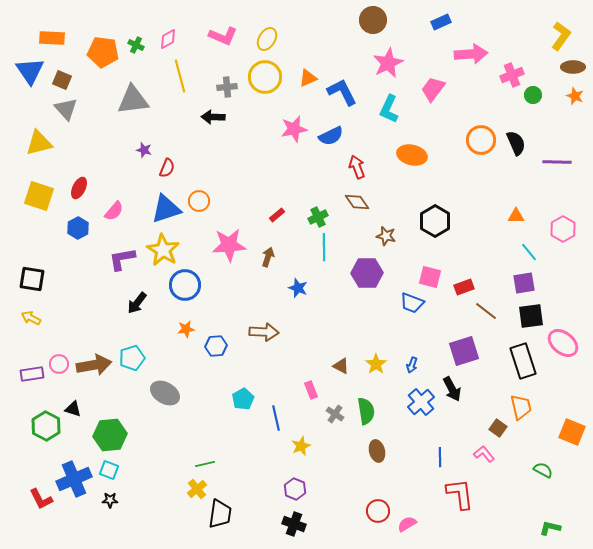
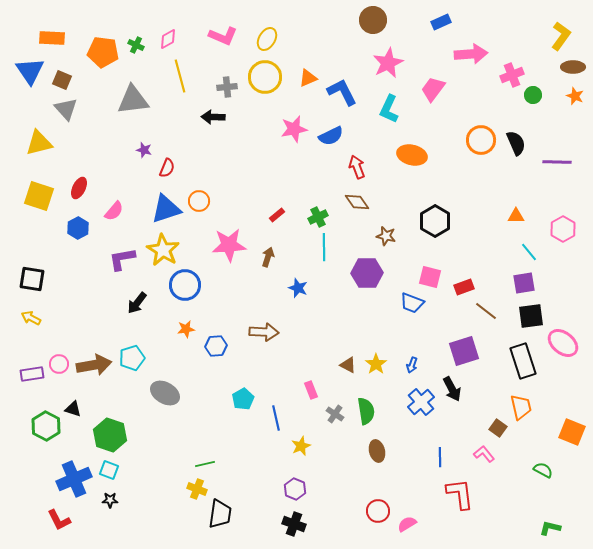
brown triangle at (341, 366): moved 7 px right, 1 px up
green hexagon at (110, 435): rotated 24 degrees clockwise
yellow cross at (197, 489): rotated 30 degrees counterclockwise
red L-shape at (41, 499): moved 18 px right, 21 px down
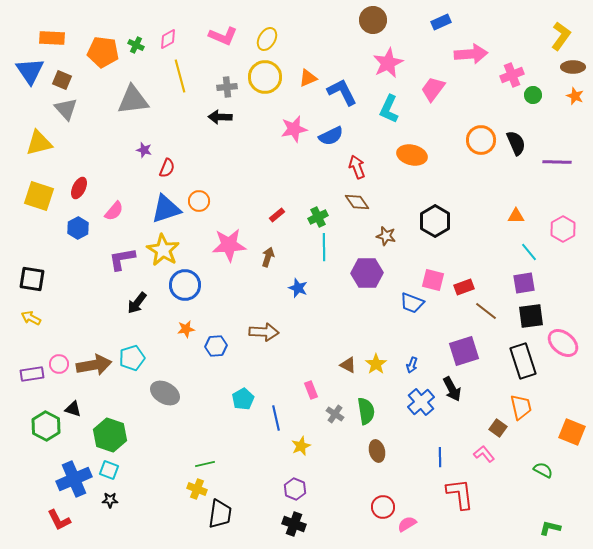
black arrow at (213, 117): moved 7 px right
pink square at (430, 277): moved 3 px right, 3 px down
red circle at (378, 511): moved 5 px right, 4 px up
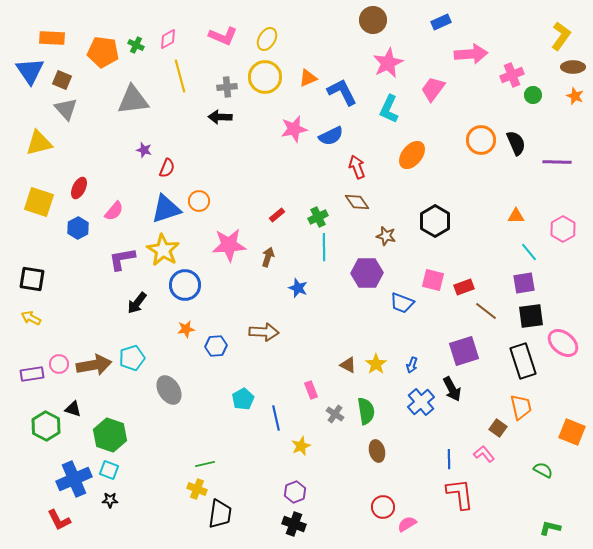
orange ellipse at (412, 155): rotated 64 degrees counterclockwise
yellow square at (39, 196): moved 6 px down
blue trapezoid at (412, 303): moved 10 px left
gray ellipse at (165, 393): moved 4 px right, 3 px up; rotated 28 degrees clockwise
blue line at (440, 457): moved 9 px right, 2 px down
purple hexagon at (295, 489): moved 3 px down; rotated 15 degrees clockwise
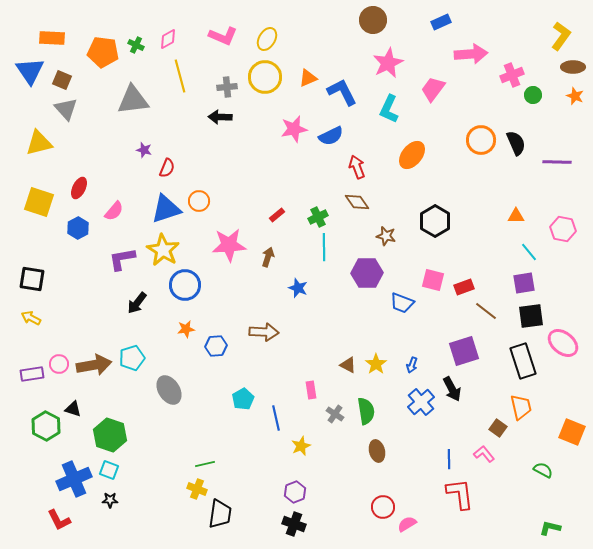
pink hexagon at (563, 229): rotated 20 degrees counterclockwise
pink rectangle at (311, 390): rotated 12 degrees clockwise
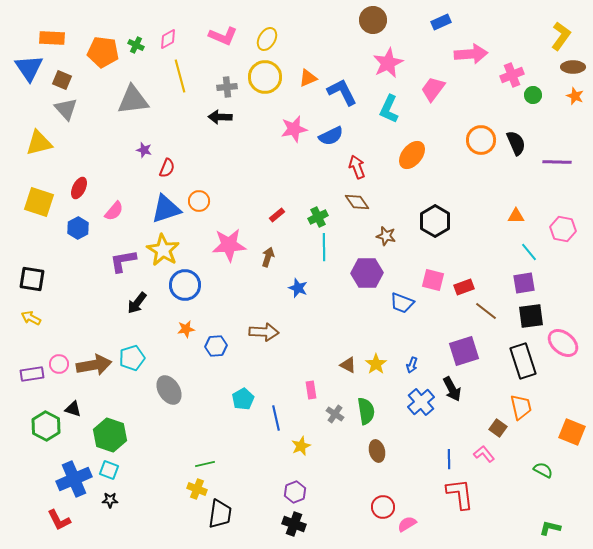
blue triangle at (30, 71): moved 1 px left, 3 px up
purple L-shape at (122, 259): moved 1 px right, 2 px down
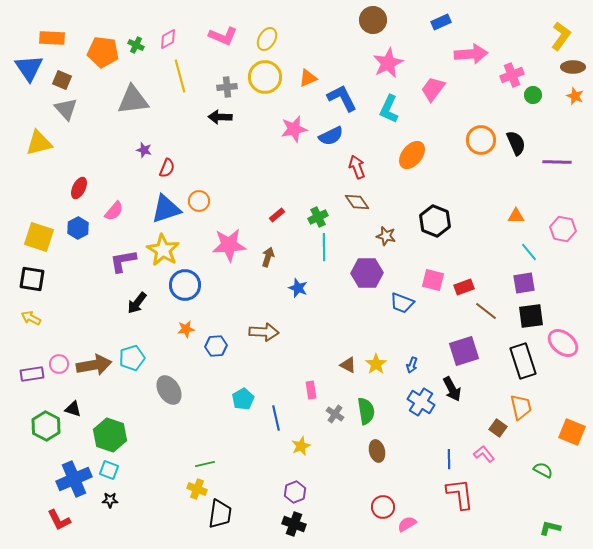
blue L-shape at (342, 92): moved 6 px down
yellow square at (39, 202): moved 35 px down
black hexagon at (435, 221): rotated 8 degrees counterclockwise
blue cross at (421, 402): rotated 16 degrees counterclockwise
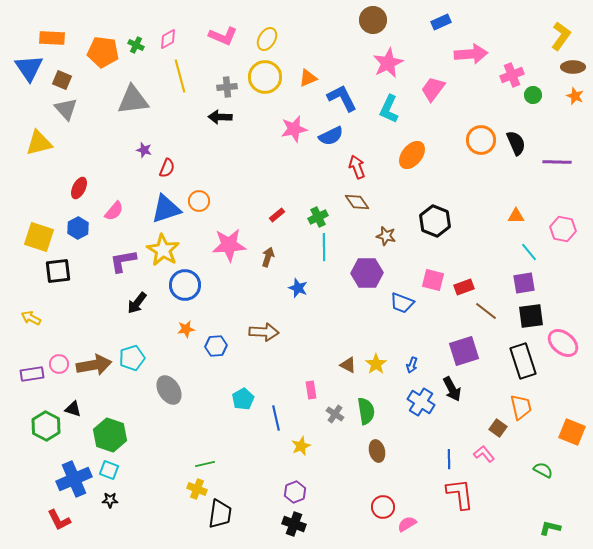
black square at (32, 279): moved 26 px right, 8 px up; rotated 16 degrees counterclockwise
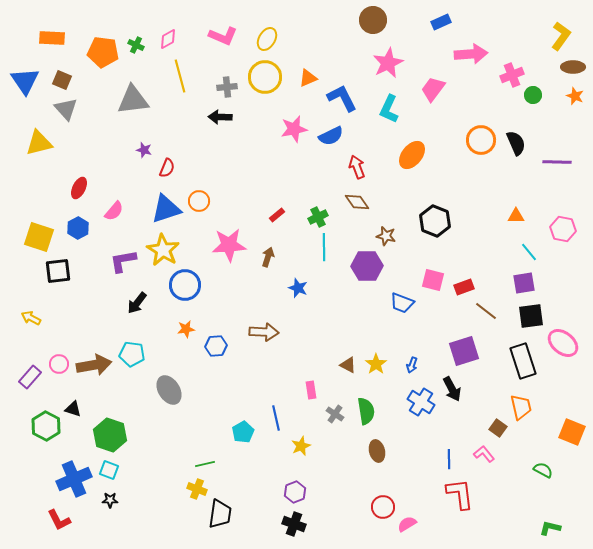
blue triangle at (29, 68): moved 4 px left, 13 px down
purple hexagon at (367, 273): moved 7 px up
cyan pentagon at (132, 358): moved 4 px up; rotated 25 degrees clockwise
purple rectangle at (32, 374): moved 2 px left, 3 px down; rotated 40 degrees counterclockwise
cyan pentagon at (243, 399): moved 33 px down
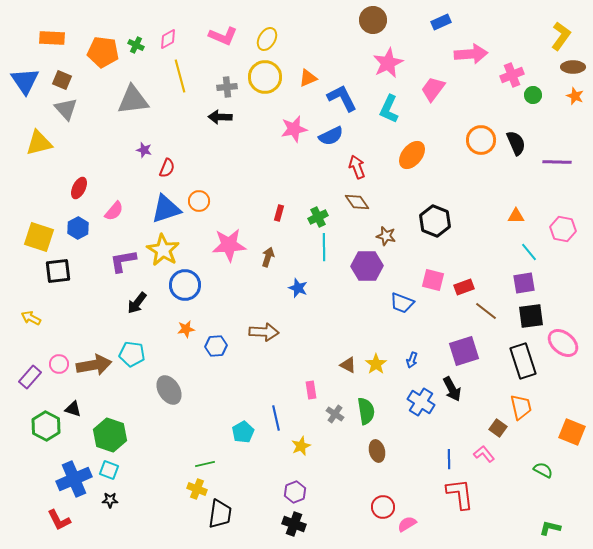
red rectangle at (277, 215): moved 2 px right, 2 px up; rotated 35 degrees counterclockwise
blue arrow at (412, 365): moved 5 px up
